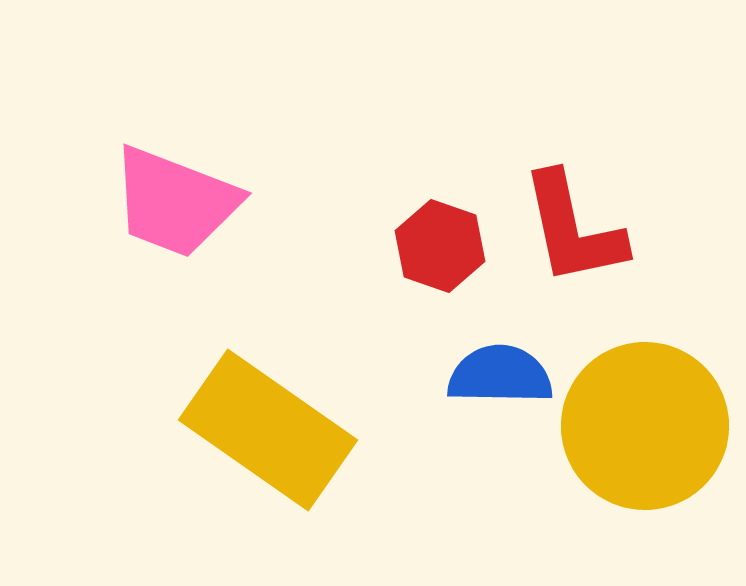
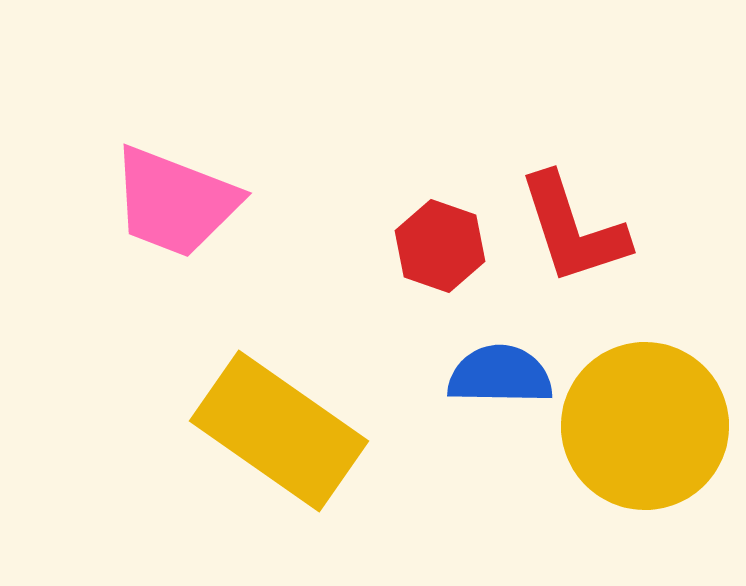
red L-shape: rotated 6 degrees counterclockwise
yellow rectangle: moved 11 px right, 1 px down
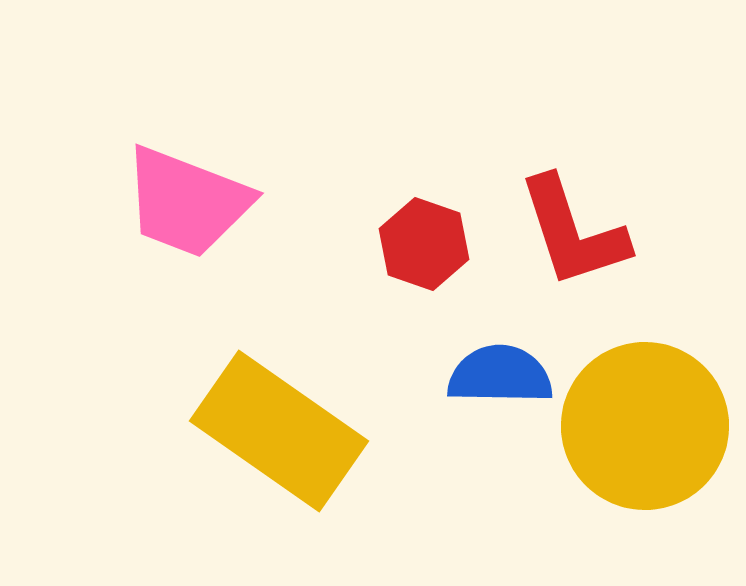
pink trapezoid: moved 12 px right
red L-shape: moved 3 px down
red hexagon: moved 16 px left, 2 px up
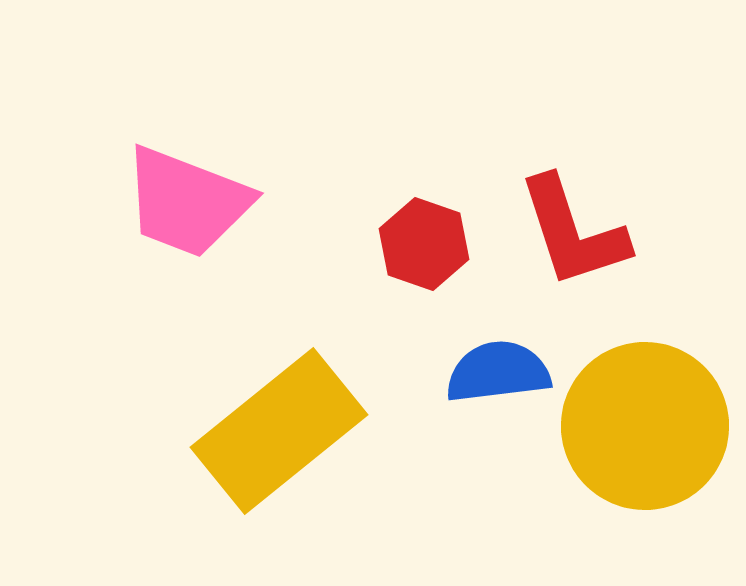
blue semicircle: moved 2 px left, 3 px up; rotated 8 degrees counterclockwise
yellow rectangle: rotated 74 degrees counterclockwise
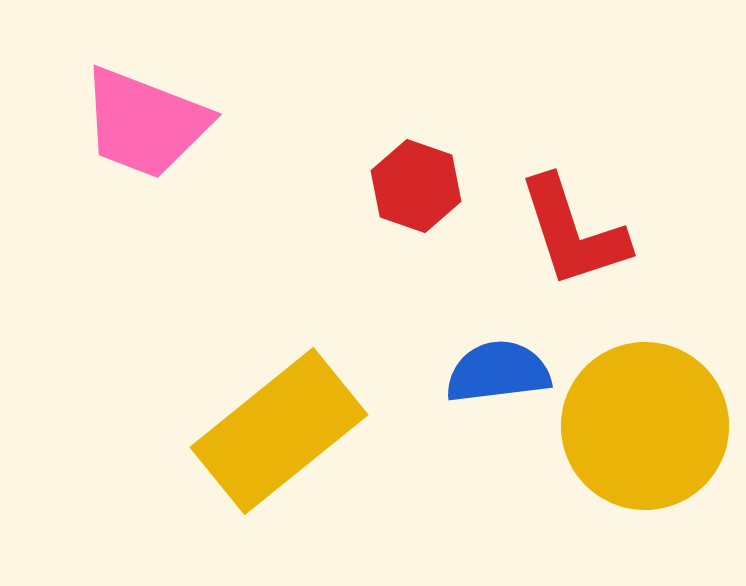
pink trapezoid: moved 42 px left, 79 px up
red hexagon: moved 8 px left, 58 px up
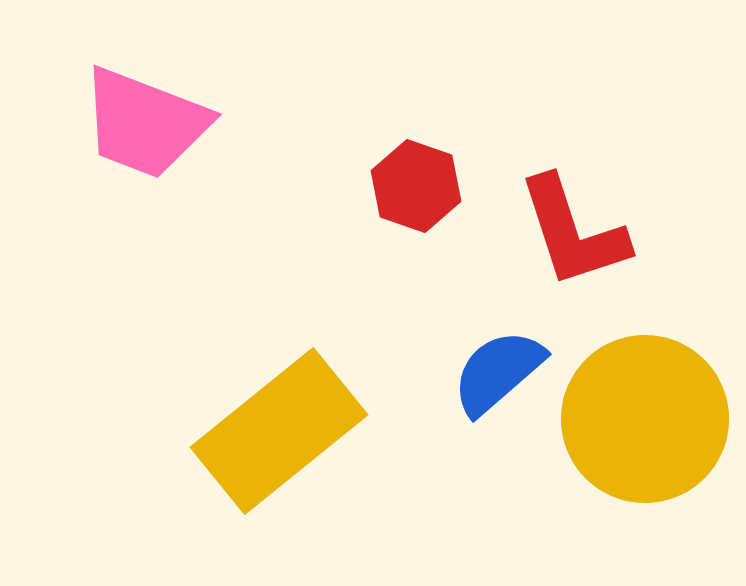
blue semicircle: rotated 34 degrees counterclockwise
yellow circle: moved 7 px up
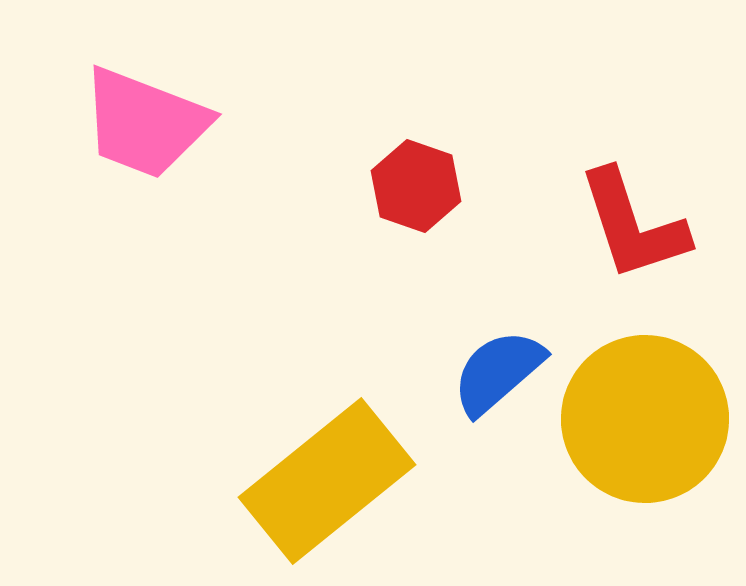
red L-shape: moved 60 px right, 7 px up
yellow rectangle: moved 48 px right, 50 px down
